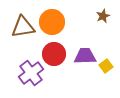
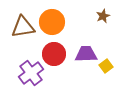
purple trapezoid: moved 1 px right, 2 px up
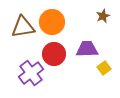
purple trapezoid: moved 1 px right, 5 px up
yellow square: moved 2 px left, 2 px down
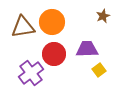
yellow square: moved 5 px left, 2 px down
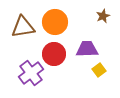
orange circle: moved 3 px right
